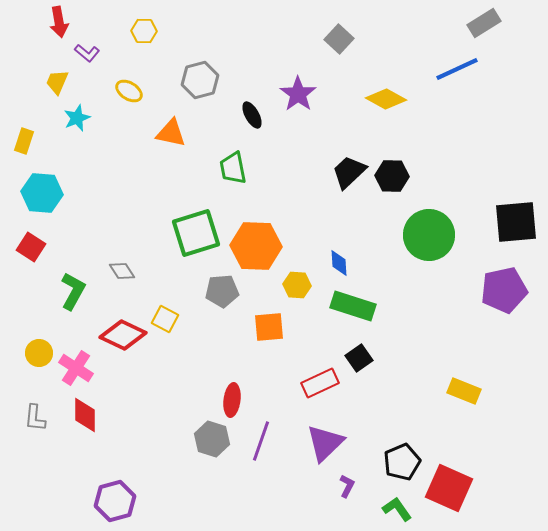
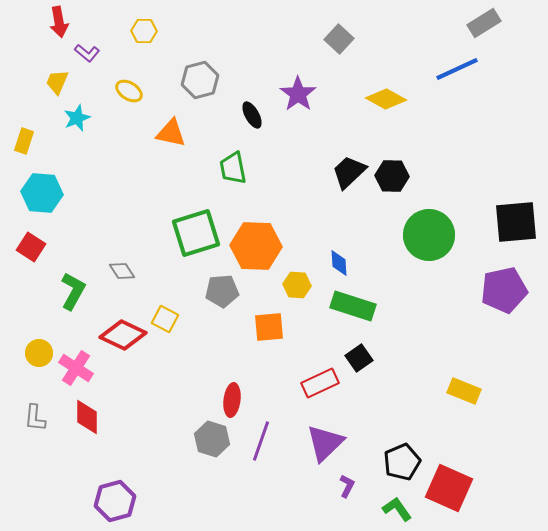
red diamond at (85, 415): moved 2 px right, 2 px down
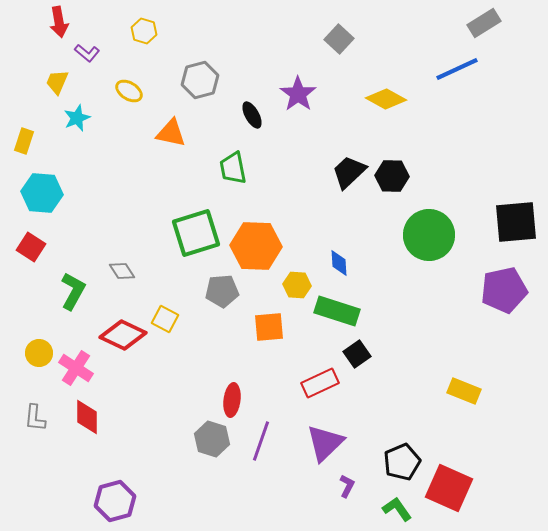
yellow hexagon at (144, 31): rotated 15 degrees clockwise
green rectangle at (353, 306): moved 16 px left, 5 px down
black square at (359, 358): moved 2 px left, 4 px up
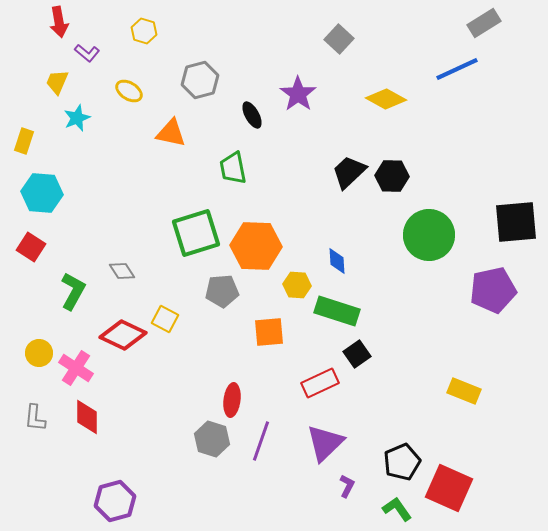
blue diamond at (339, 263): moved 2 px left, 2 px up
purple pentagon at (504, 290): moved 11 px left
orange square at (269, 327): moved 5 px down
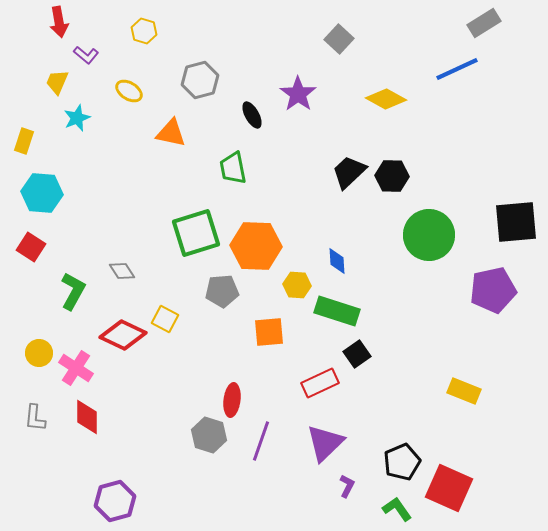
purple L-shape at (87, 53): moved 1 px left, 2 px down
gray hexagon at (212, 439): moved 3 px left, 4 px up
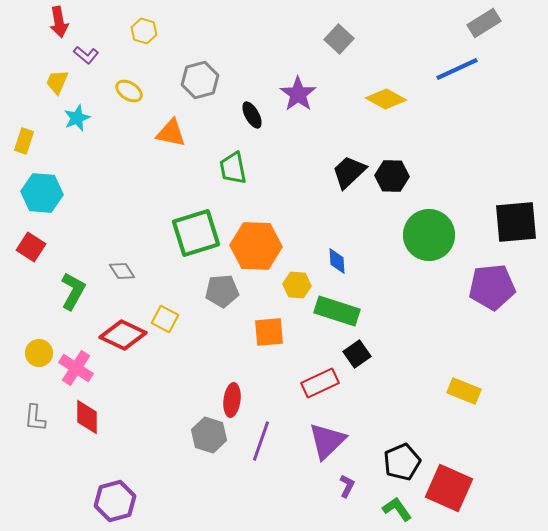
purple pentagon at (493, 290): moved 1 px left, 3 px up; rotated 6 degrees clockwise
purple triangle at (325, 443): moved 2 px right, 2 px up
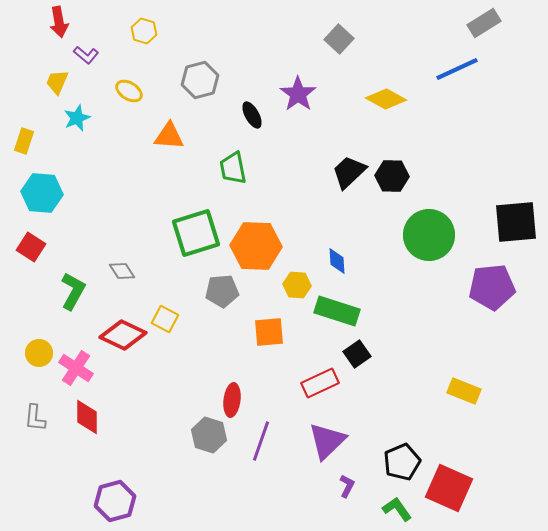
orange triangle at (171, 133): moved 2 px left, 3 px down; rotated 8 degrees counterclockwise
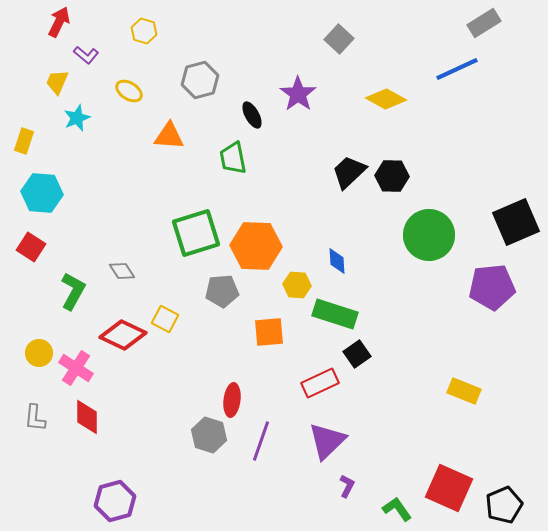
red arrow at (59, 22): rotated 144 degrees counterclockwise
green trapezoid at (233, 168): moved 10 px up
black square at (516, 222): rotated 18 degrees counterclockwise
green rectangle at (337, 311): moved 2 px left, 3 px down
black pentagon at (402, 462): moved 102 px right, 43 px down
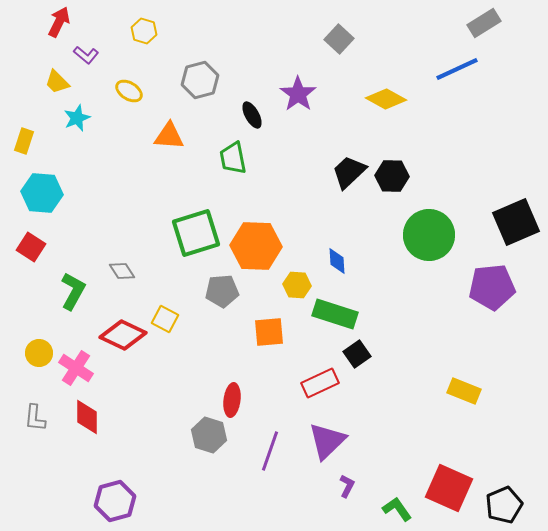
yellow trapezoid at (57, 82): rotated 68 degrees counterclockwise
purple line at (261, 441): moved 9 px right, 10 px down
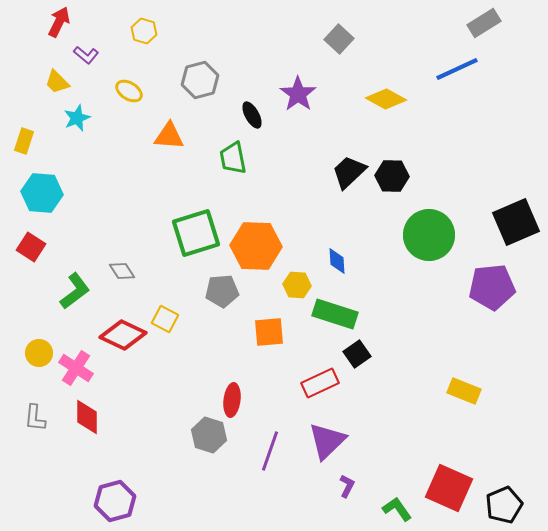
green L-shape at (73, 291): moved 2 px right; rotated 24 degrees clockwise
